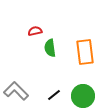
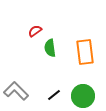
red semicircle: rotated 24 degrees counterclockwise
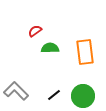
green semicircle: rotated 96 degrees clockwise
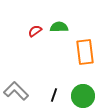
green semicircle: moved 9 px right, 21 px up
black line: rotated 32 degrees counterclockwise
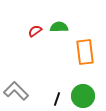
black line: moved 3 px right, 4 px down
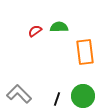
gray L-shape: moved 3 px right, 3 px down
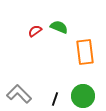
green semicircle: rotated 24 degrees clockwise
black line: moved 2 px left
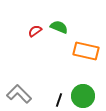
orange rectangle: moved 1 px right, 1 px up; rotated 70 degrees counterclockwise
black line: moved 4 px right, 1 px down
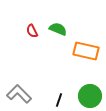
green semicircle: moved 1 px left, 2 px down
red semicircle: moved 3 px left; rotated 80 degrees counterclockwise
green circle: moved 7 px right
